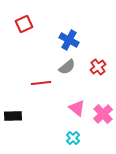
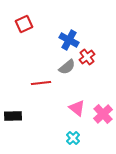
red cross: moved 11 px left, 10 px up
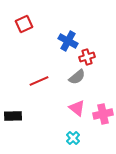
blue cross: moved 1 px left, 1 px down
red cross: rotated 21 degrees clockwise
gray semicircle: moved 10 px right, 10 px down
red line: moved 2 px left, 2 px up; rotated 18 degrees counterclockwise
pink cross: rotated 30 degrees clockwise
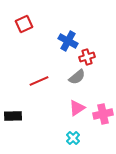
pink triangle: rotated 48 degrees clockwise
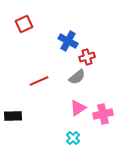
pink triangle: moved 1 px right
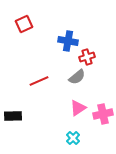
blue cross: rotated 18 degrees counterclockwise
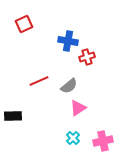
gray semicircle: moved 8 px left, 9 px down
pink cross: moved 27 px down
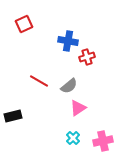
red line: rotated 54 degrees clockwise
black rectangle: rotated 12 degrees counterclockwise
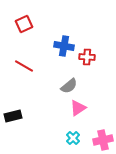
blue cross: moved 4 px left, 5 px down
red cross: rotated 21 degrees clockwise
red line: moved 15 px left, 15 px up
pink cross: moved 1 px up
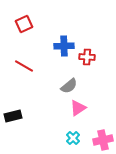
blue cross: rotated 12 degrees counterclockwise
